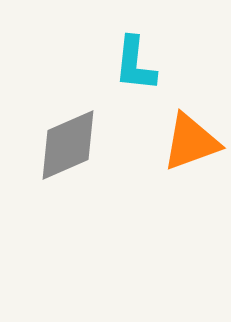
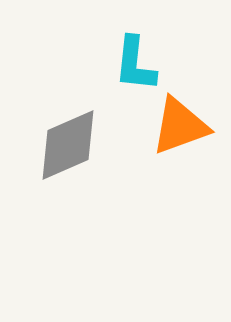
orange triangle: moved 11 px left, 16 px up
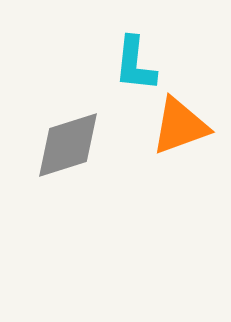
gray diamond: rotated 6 degrees clockwise
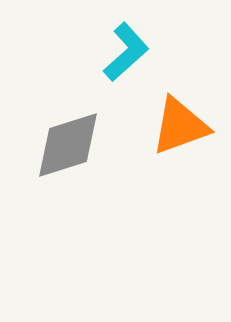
cyan L-shape: moved 9 px left, 12 px up; rotated 138 degrees counterclockwise
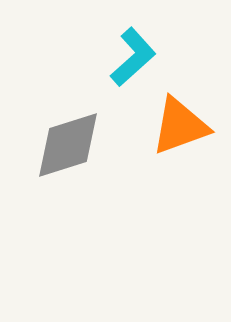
cyan L-shape: moved 7 px right, 5 px down
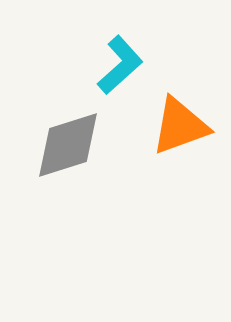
cyan L-shape: moved 13 px left, 8 px down
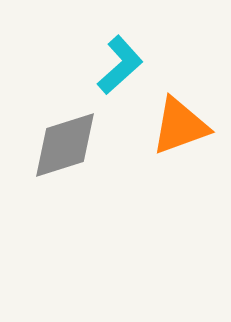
gray diamond: moved 3 px left
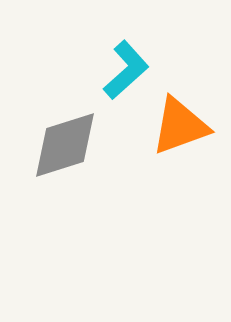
cyan L-shape: moved 6 px right, 5 px down
